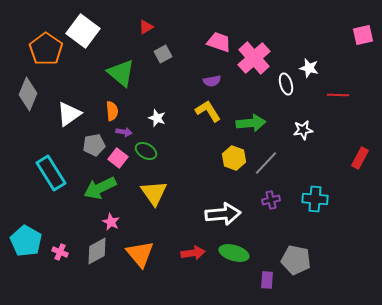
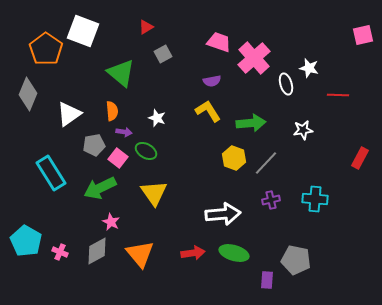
white square at (83, 31): rotated 16 degrees counterclockwise
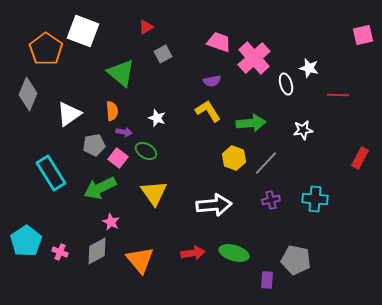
white arrow at (223, 214): moved 9 px left, 9 px up
cyan pentagon at (26, 241): rotated 8 degrees clockwise
orange triangle at (140, 254): moved 6 px down
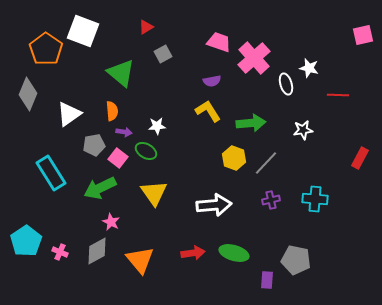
white star at (157, 118): moved 8 px down; rotated 24 degrees counterclockwise
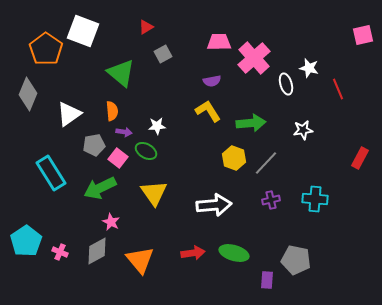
pink trapezoid at (219, 42): rotated 20 degrees counterclockwise
red line at (338, 95): moved 6 px up; rotated 65 degrees clockwise
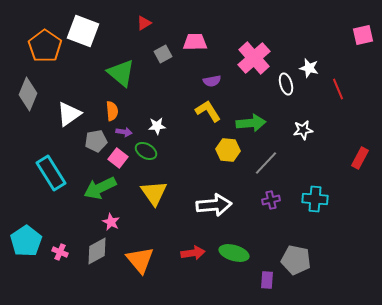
red triangle at (146, 27): moved 2 px left, 4 px up
pink trapezoid at (219, 42): moved 24 px left
orange pentagon at (46, 49): moved 1 px left, 3 px up
gray pentagon at (94, 145): moved 2 px right, 4 px up
yellow hexagon at (234, 158): moved 6 px left, 8 px up; rotated 15 degrees counterclockwise
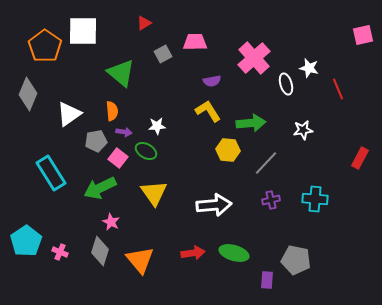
white square at (83, 31): rotated 20 degrees counterclockwise
gray diamond at (97, 251): moved 3 px right; rotated 44 degrees counterclockwise
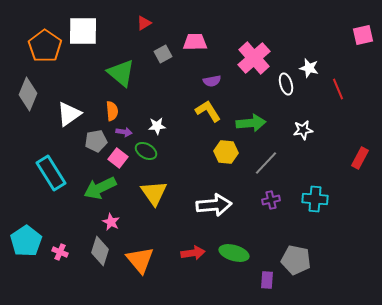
yellow hexagon at (228, 150): moved 2 px left, 2 px down
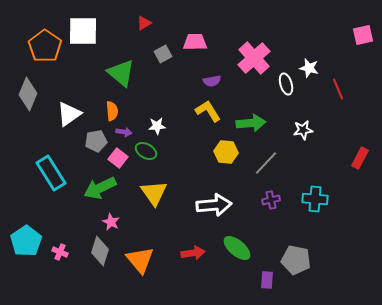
green ellipse at (234, 253): moved 3 px right, 5 px up; rotated 24 degrees clockwise
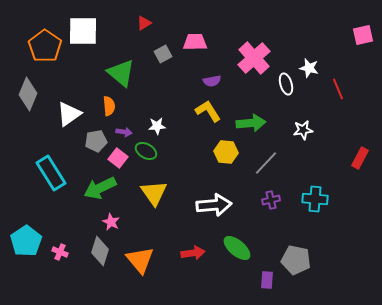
orange semicircle at (112, 111): moved 3 px left, 5 px up
